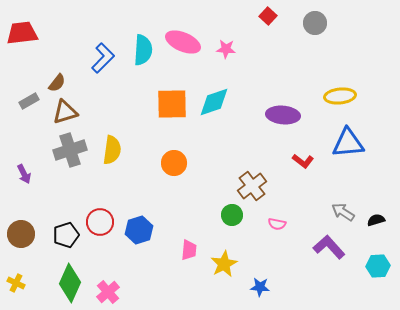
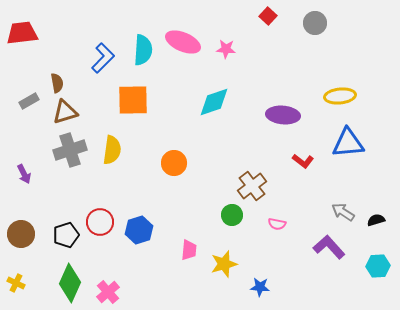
brown semicircle: rotated 48 degrees counterclockwise
orange square: moved 39 px left, 4 px up
yellow star: rotated 12 degrees clockwise
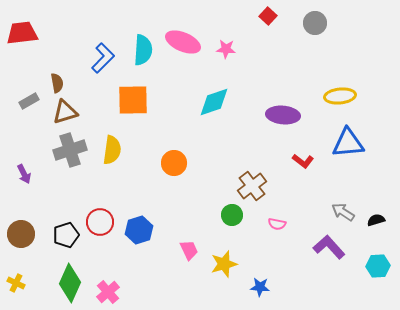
pink trapezoid: rotated 30 degrees counterclockwise
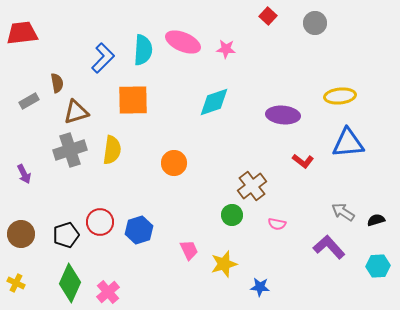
brown triangle: moved 11 px right
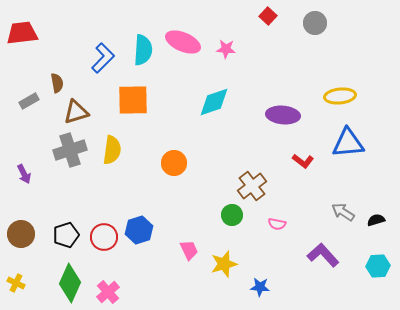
red circle: moved 4 px right, 15 px down
purple L-shape: moved 6 px left, 8 px down
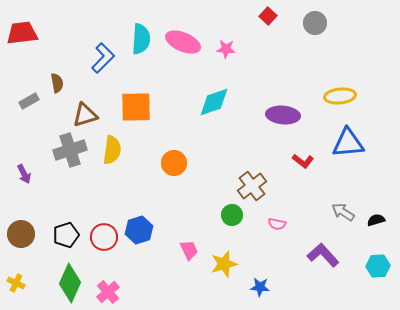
cyan semicircle: moved 2 px left, 11 px up
orange square: moved 3 px right, 7 px down
brown triangle: moved 9 px right, 3 px down
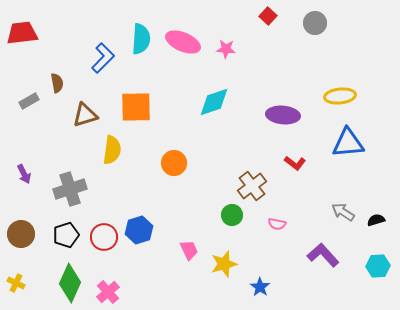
gray cross: moved 39 px down
red L-shape: moved 8 px left, 2 px down
blue star: rotated 30 degrees clockwise
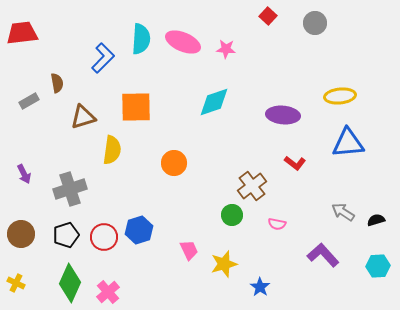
brown triangle: moved 2 px left, 2 px down
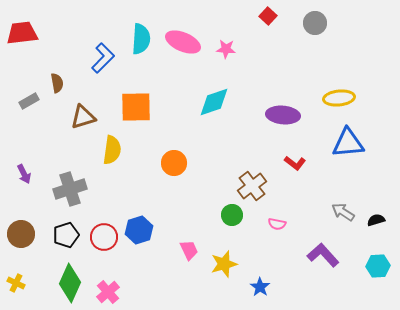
yellow ellipse: moved 1 px left, 2 px down
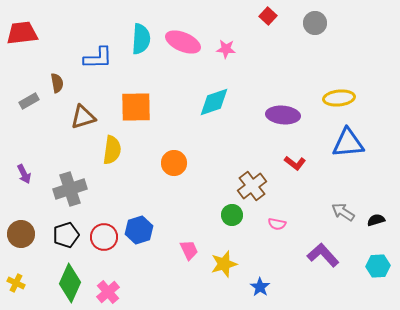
blue L-shape: moved 5 px left; rotated 44 degrees clockwise
